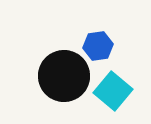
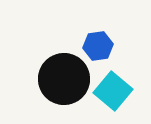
black circle: moved 3 px down
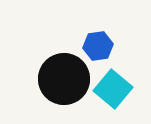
cyan square: moved 2 px up
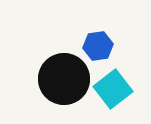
cyan square: rotated 12 degrees clockwise
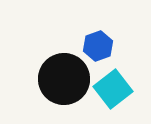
blue hexagon: rotated 12 degrees counterclockwise
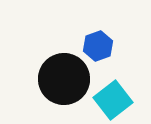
cyan square: moved 11 px down
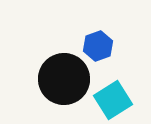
cyan square: rotated 6 degrees clockwise
